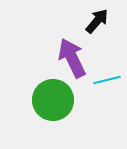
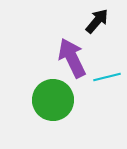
cyan line: moved 3 px up
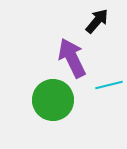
cyan line: moved 2 px right, 8 px down
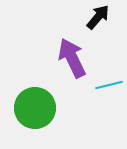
black arrow: moved 1 px right, 4 px up
green circle: moved 18 px left, 8 px down
